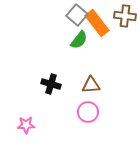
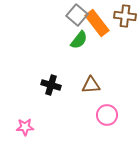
black cross: moved 1 px down
pink circle: moved 19 px right, 3 px down
pink star: moved 1 px left, 2 px down
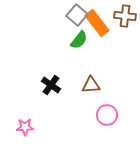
black cross: rotated 18 degrees clockwise
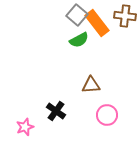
green semicircle: rotated 24 degrees clockwise
black cross: moved 5 px right, 26 px down
pink star: rotated 18 degrees counterclockwise
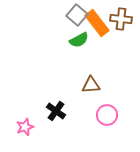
brown cross: moved 4 px left, 3 px down
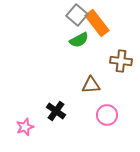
brown cross: moved 42 px down
